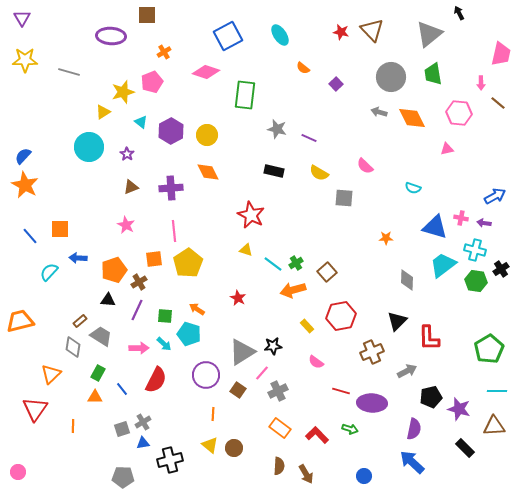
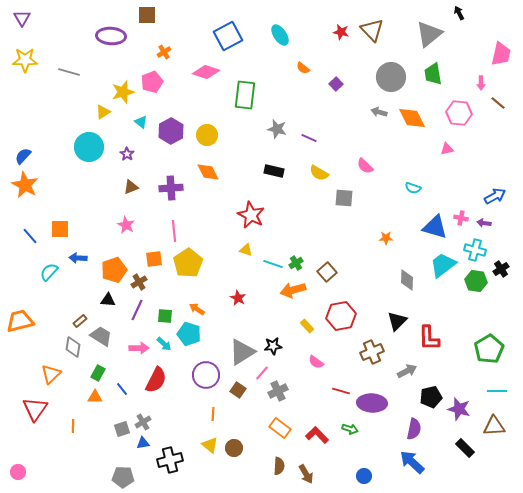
cyan line at (273, 264): rotated 18 degrees counterclockwise
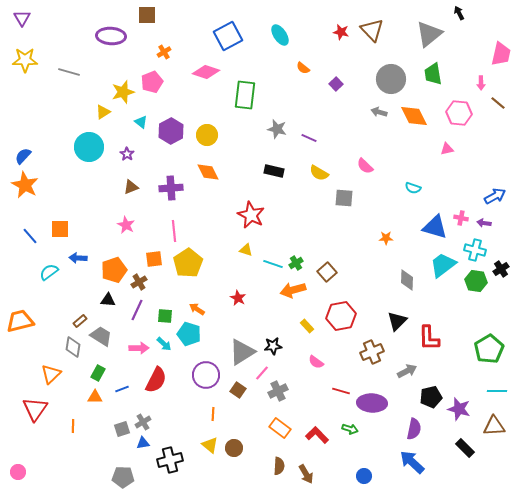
gray circle at (391, 77): moved 2 px down
orange diamond at (412, 118): moved 2 px right, 2 px up
cyan semicircle at (49, 272): rotated 12 degrees clockwise
blue line at (122, 389): rotated 72 degrees counterclockwise
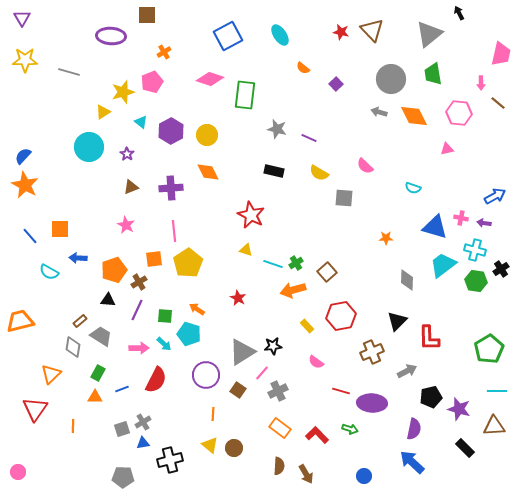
pink diamond at (206, 72): moved 4 px right, 7 px down
cyan semicircle at (49, 272): rotated 114 degrees counterclockwise
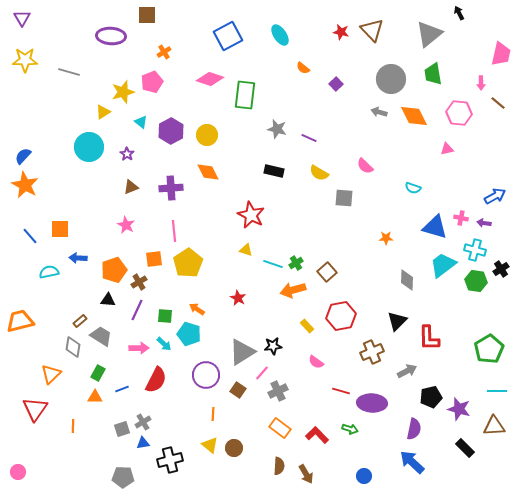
cyan semicircle at (49, 272): rotated 138 degrees clockwise
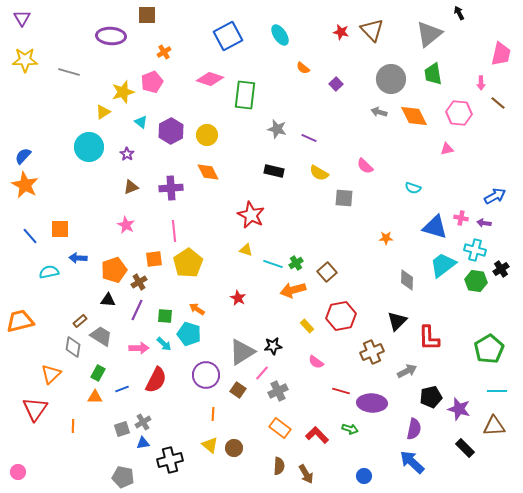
gray pentagon at (123, 477): rotated 10 degrees clockwise
